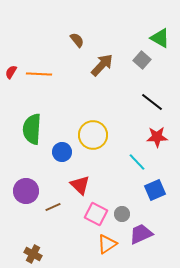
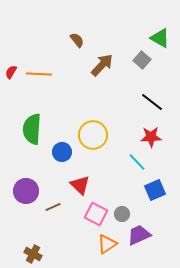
red star: moved 6 px left
purple trapezoid: moved 2 px left, 1 px down
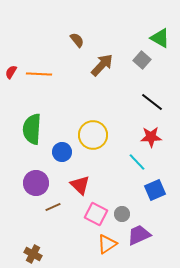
purple circle: moved 10 px right, 8 px up
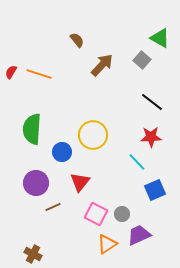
orange line: rotated 15 degrees clockwise
red triangle: moved 3 px up; rotated 25 degrees clockwise
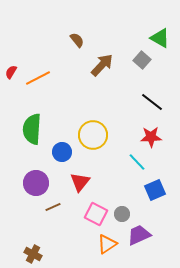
orange line: moved 1 px left, 4 px down; rotated 45 degrees counterclockwise
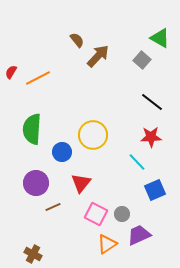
brown arrow: moved 4 px left, 9 px up
red triangle: moved 1 px right, 1 px down
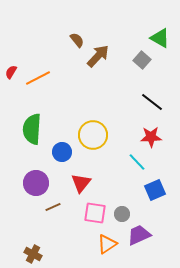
pink square: moved 1 px left, 1 px up; rotated 20 degrees counterclockwise
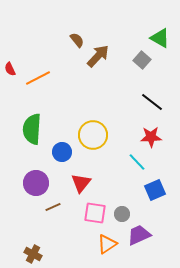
red semicircle: moved 1 px left, 3 px up; rotated 56 degrees counterclockwise
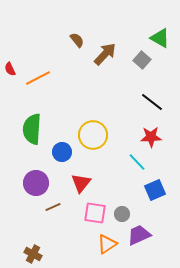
brown arrow: moved 7 px right, 2 px up
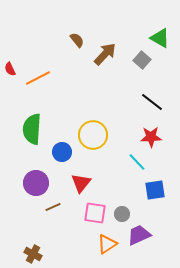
blue square: rotated 15 degrees clockwise
